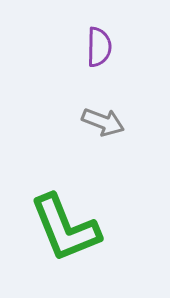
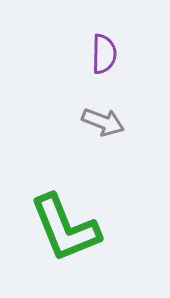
purple semicircle: moved 5 px right, 7 px down
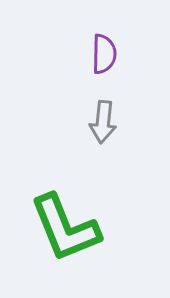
gray arrow: rotated 75 degrees clockwise
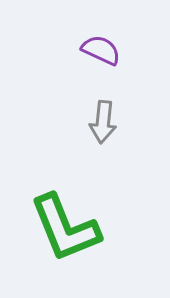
purple semicircle: moved 3 px left, 4 px up; rotated 66 degrees counterclockwise
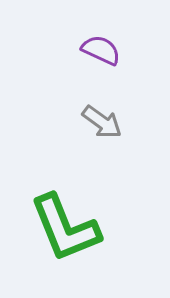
gray arrow: moved 1 px left; rotated 60 degrees counterclockwise
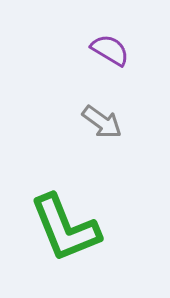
purple semicircle: moved 9 px right; rotated 6 degrees clockwise
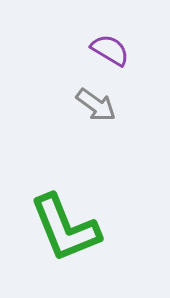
gray arrow: moved 6 px left, 17 px up
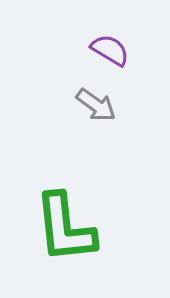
green L-shape: rotated 16 degrees clockwise
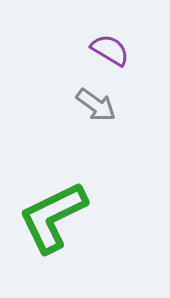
green L-shape: moved 12 px left, 11 px up; rotated 70 degrees clockwise
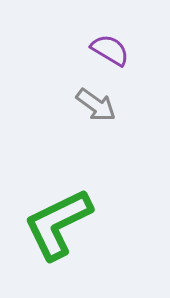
green L-shape: moved 5 px right, 7 px down
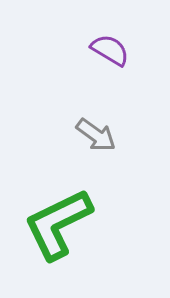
gray arrow: moved 30 px down
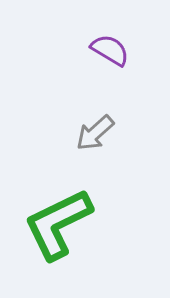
gray arrow: moved 1 px left, 2 px up; rotated 102 degrees clockwise
